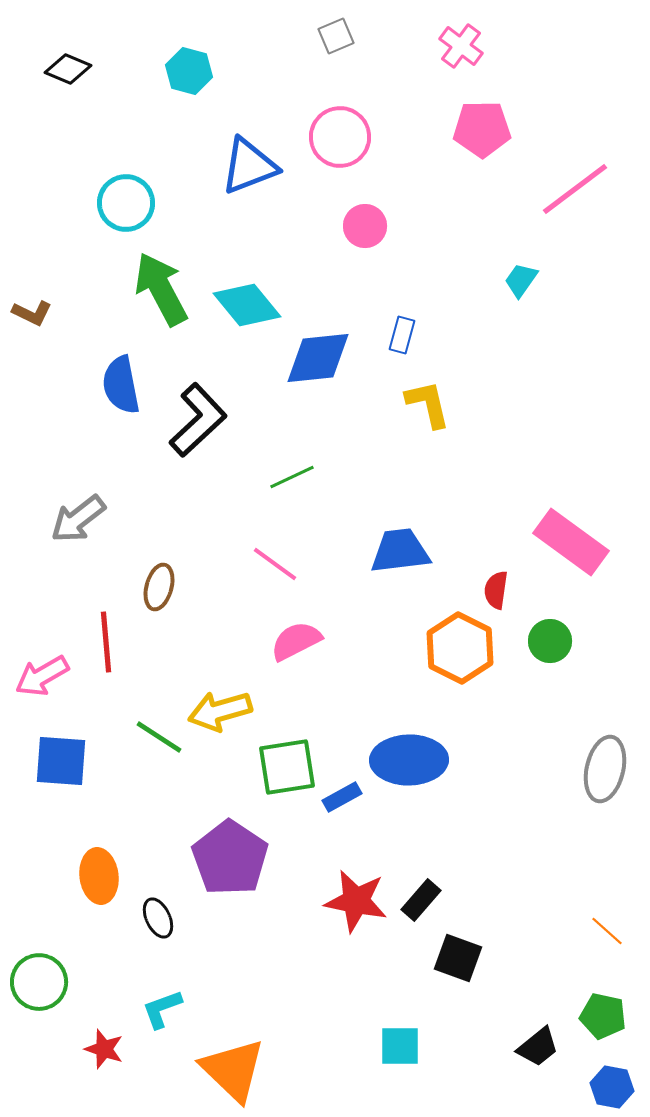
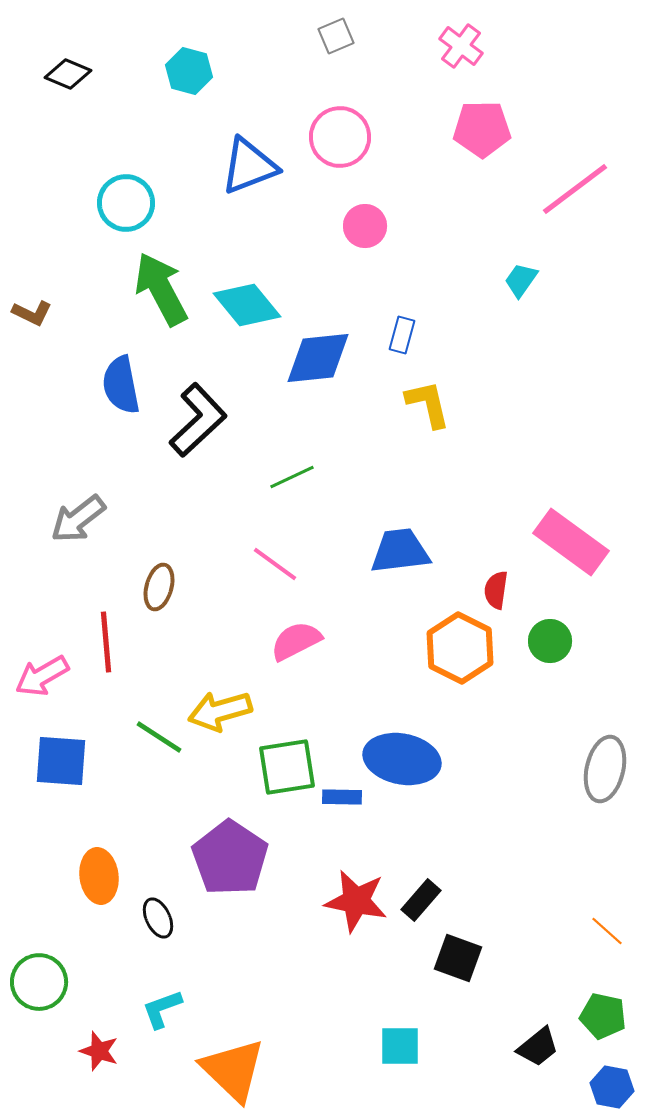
black diamond at (68, 69): moved 5 px down
blue ellipse at (409, 760): moved 7 px left, 1 px up; rotated 12 degrees clockwise
blue rectangle at (342, 797): rotated 30 degrees clockwise
red star at (104, 1049): moved 5 px left, 2 px down
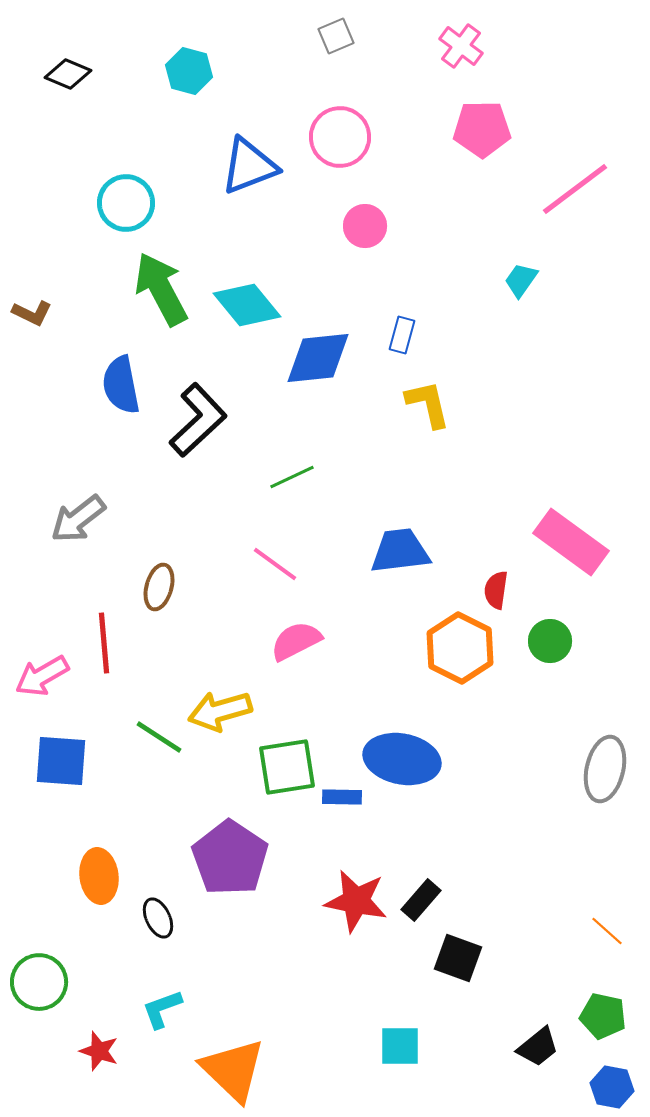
red line at (106, 642): moved 2 px left, 1 px down
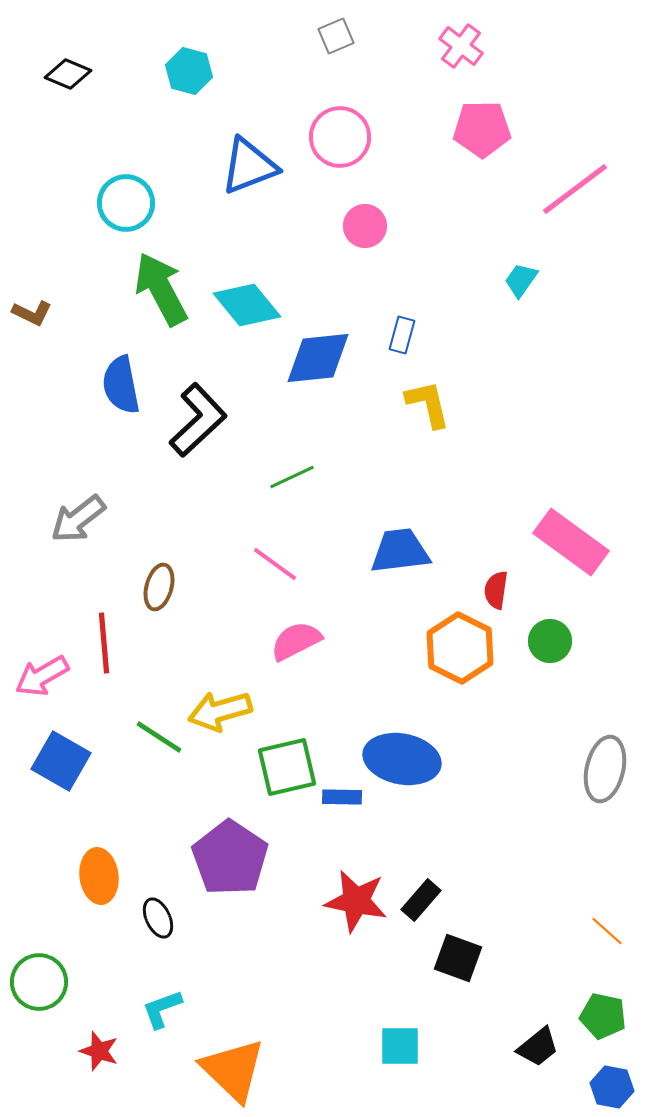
blue square at (61, 761): rotated 26 degrees clockwise
green square at (287, 767): rotated 4 degrees counterclockwise
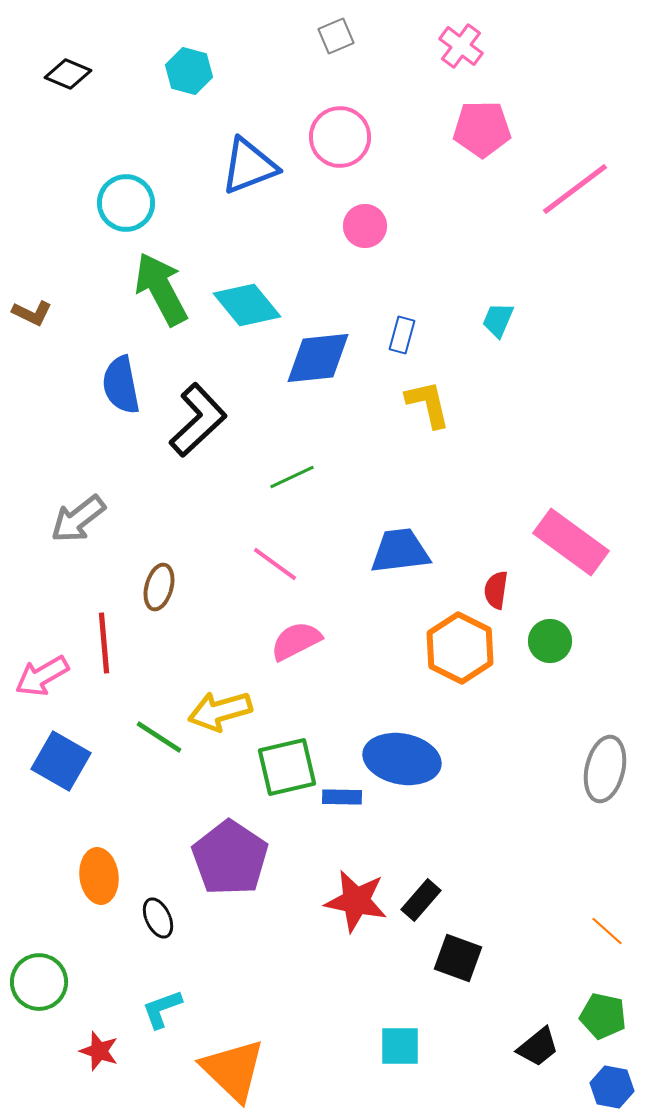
cyan trapezoid at (521, 280): moved 23 px left, 40 px down; rotated 12 degrees counterclockwise
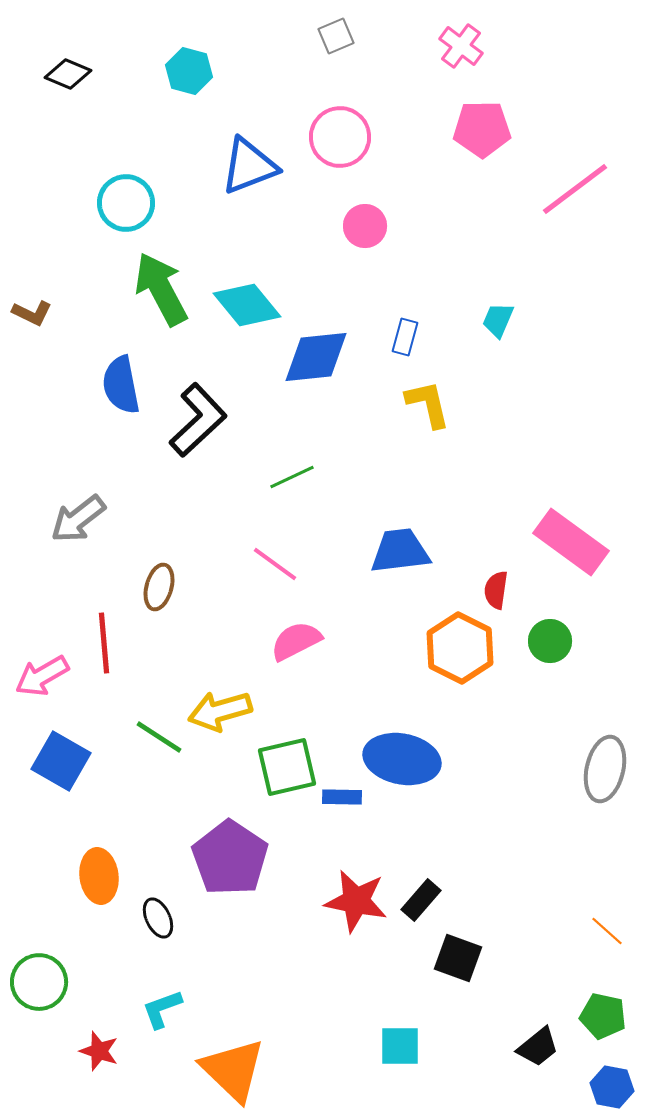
blue rectangle at (402, 335): moved 3 px right, 2 px down
blue diamond at (318, 358): moved 2 px left, 1 px up
